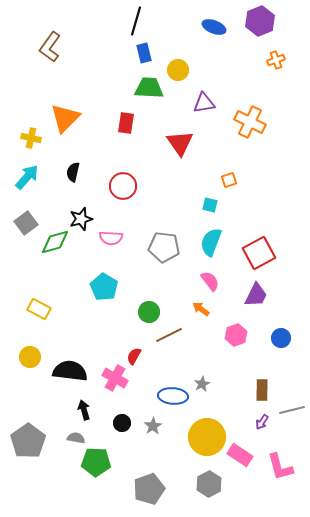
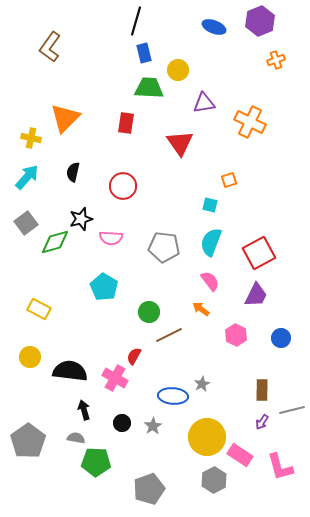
pink hexagon at (236, 335): rotated 15 degrees counterclockwise
gray hexagon at (209, 484): moved 5 px right, 4 px up
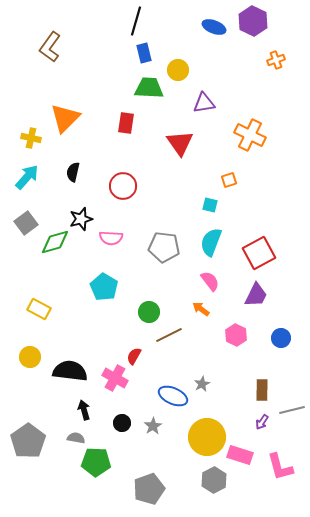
purple hexagon at (260, 21): moved 7 px left; rotated 12 degrees counterclockwise
orange cross at (250, 122): moved 13 px down
blue ellipse at (173, 396): rotated 20 degrees clockwise
pink rectangle at (240, 455): rotated 15 degrees counterclockwise
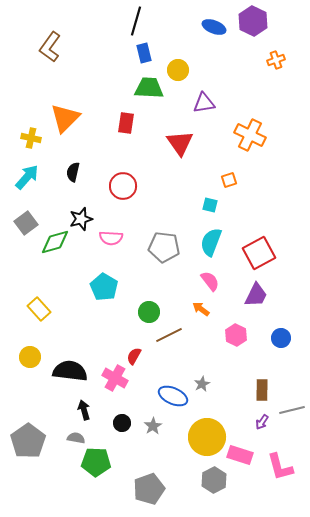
yellow rectangle at (39, 309): rotated 20 degrees clockwise
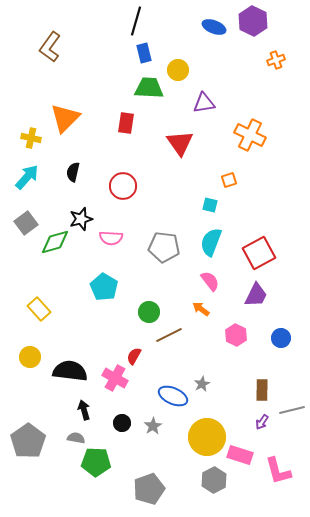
pink L-shape at (280, 467): moved 2 px left, 4 px down
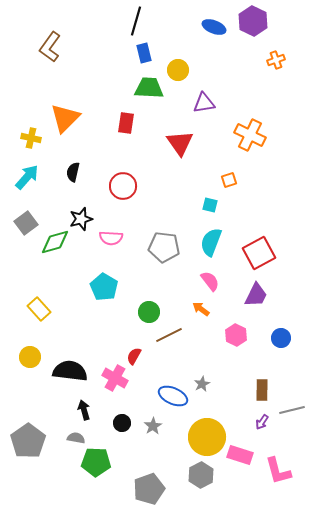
gray hexagon at (214, 480): moved 13 px left, 5 px up
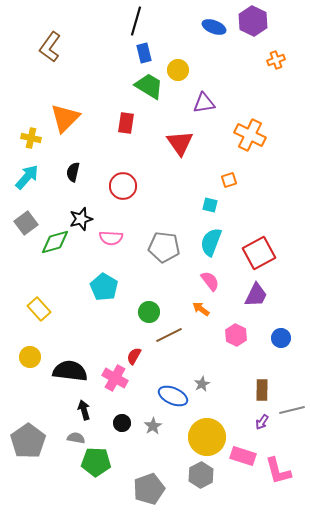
green trapezoid at (149, 88): moved 2 px up; rotated 28 degrees clockwise
pink rectangle at (240, 455): moved 3 px right, 1 px down
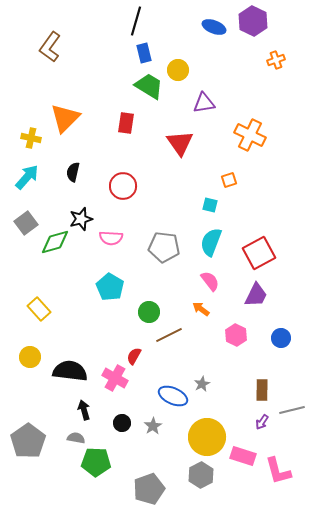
cyan pentagon at (104, 287): moved 6 px right
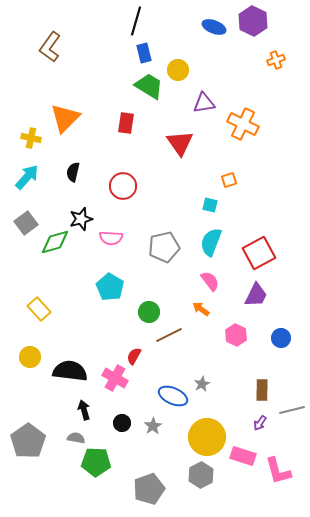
orange cross at (250, 135): moved 7 px left, 11 px up
gray pentagon at (164, 247): rotated 20 degrees counterclockwise
purple arrow at (262, 422): moved 2 px left, 1 px down
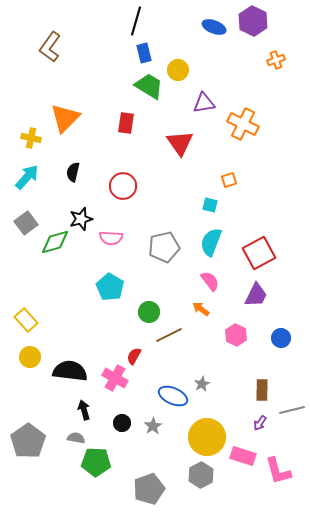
yellow rectangle at (39, 309): moved 13 px left, 11 px down
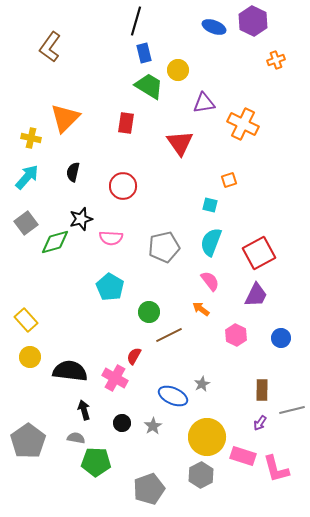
pink L-shape at (278, 471): moved 2 px left, 2 px up
